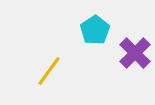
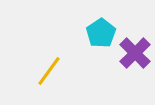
cyan pentagon: moved 6 px right, 3 px down
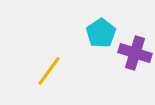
purple cross: rotated 28 degrees counterclockwise
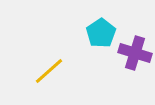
yellow line: rotated 12 degrees clockwise
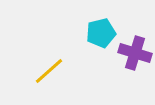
cyan pentagon: rotated 20 degrees clockwise
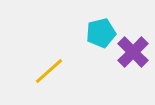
purple cross: moved 2 px left, 1 px up; rotated 28 degrees clockwise
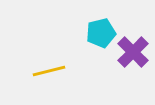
yellow line: rotated 28 degrees clockwise
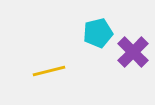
cyan pentagon: moved 3 px left
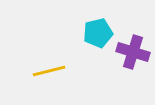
purple cross: rotated 28 degrees counterclockwise
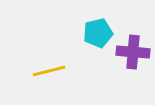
purple cross: rotated 12 degrees counterclockwise
